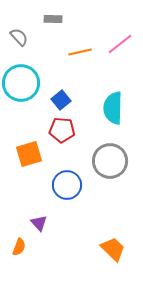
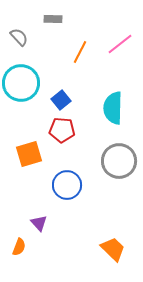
orange line: rotated 50 degrees counterclockwise
gray circle: moved 9 px right
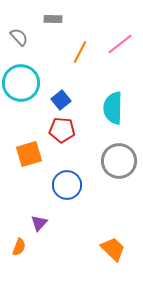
purple triangle: rotated 24 degrees clockwise
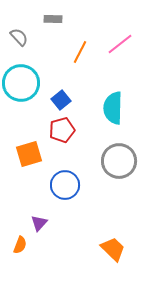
red pentagon: rotated 20 degrees counterclockwise
blue circle: moved 2 px left
orange semicircle: moved 1 px right, 2 px up
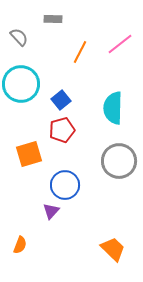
cyan circle: moved 1 px down
purple triangle: moved 12 px right, 12 px up
